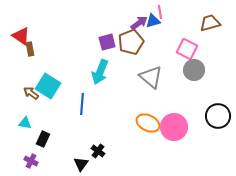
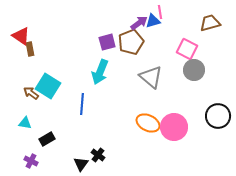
black rectangle: moved 4 px right; rotated 35 degrees clockwise
black cross: moved 4 px down
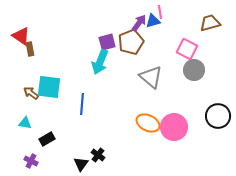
purple arrow: rotated 18 degrees counterclockwise
cyan arrow: moved 10 px up
cyan square: moved 1 px right, 1 px down; rotated 25 degrees counterclockwise
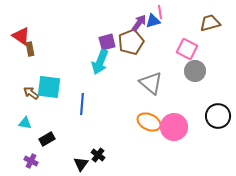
gray circle: moved 1 px right, 1 px down
gray triangle: moved 6 px down
orange ellipse: moved 1 px right, 1 px up
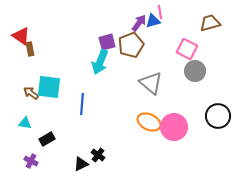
brown pentagon: moved 3 px down
black triangle: rotated 28 degrees clockwise
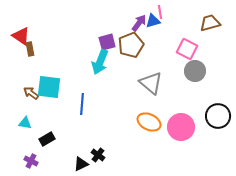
pink circle: moved 7 px right
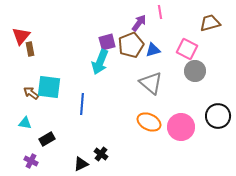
blue triangle: moved 29 px down
red triangle: rotated 36 degrees clockwise
black cross: moved 3 px right, 1 px up
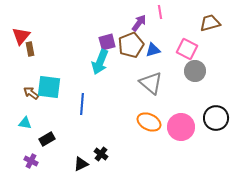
black circle: moved 2 px left, 2 px down
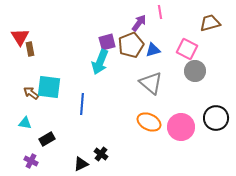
red triangle: moved 1 px left, 1 px down; rotated 12 degrees counterclockwise
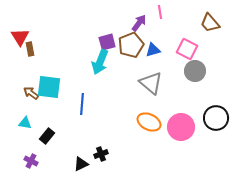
brown trapezoid: rotated 115 degrees counterclockwise
black rectangle: moved 3 px up; rotated 21 degrees counterclockwise
black cross: rotated 32 degrees clockwise
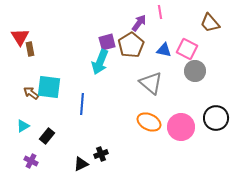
brown pentagon: rotated 10 degrees counterclockwise
blue triangle: moved 11 px right; rotated 28 degrees clockwise
cyan triangle: moved 2 px left, 3 px down; rotated 40 degrees counterclockwise
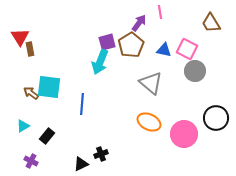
brown trapezoid: moved 1 px right; rotated 10 degrees clockwise
pink circle: moved 3 px right, 7 px down
